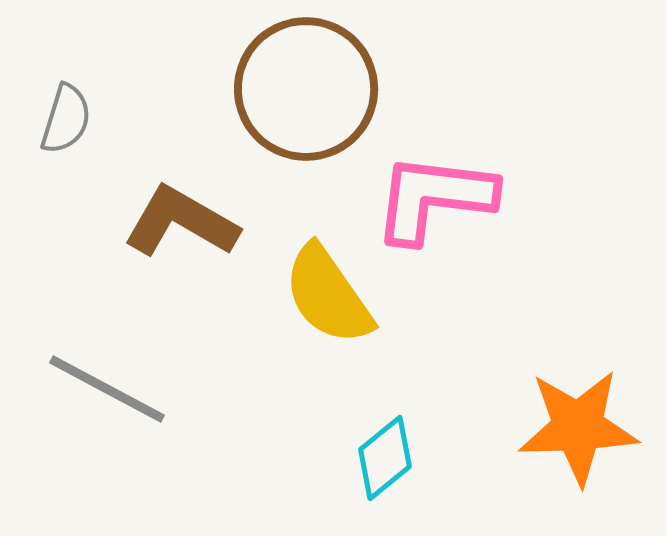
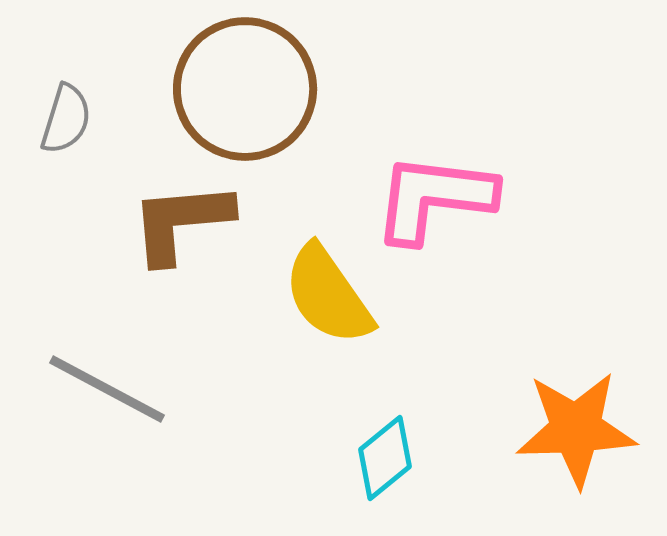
brown circle: moved 61 px left
brown L-shape: rotated 35 degrees counterclockwise
orange star: moved 2 px left, 2 px down
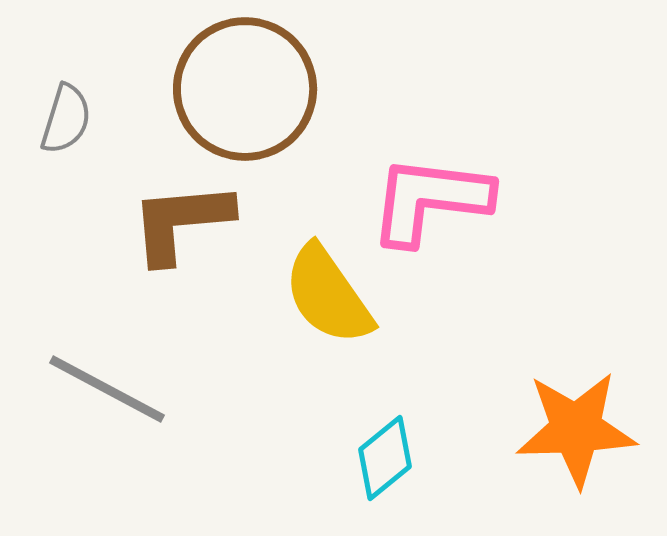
pink L-shape: moved 4 px left, 2 px down
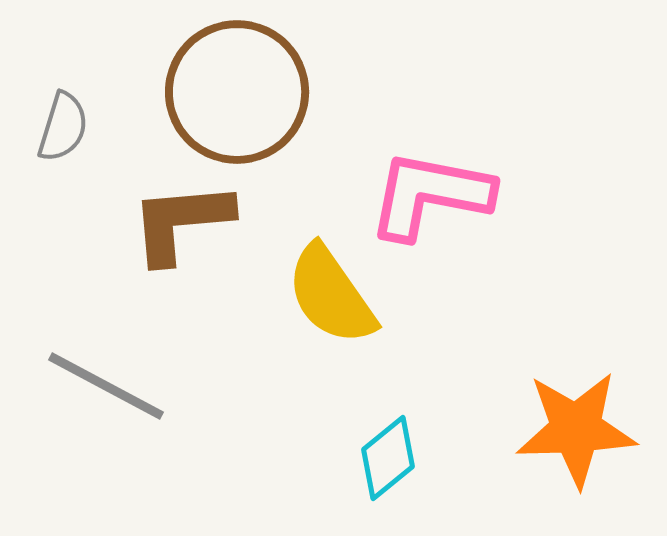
brown circle: moved 8 px left, 3 px down
gray semicircle: moved 3 px left, 8 px down
pink L-shape: moved 5 px up; rotated 4 degrees clockwise
yellow semicircle: moved 3 px right
gray line: moved 1 px left, 3 px up
cyan diamond: moved 3 px right
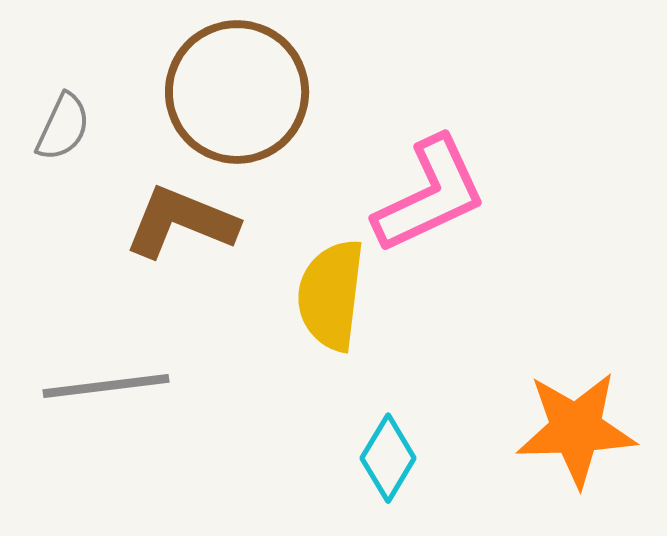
gray semicircle: rotated 8 degrees clockwise
pink L-shape: rotated 144 degrees clockwise
brown L-shape: rotated 27 degrees clockwise
yellow semicircle: rotated 42 degrees clockwise
gray line: rotated 35 degrees counterclockwise
cyan diamond: rotated 20 degrees counterclockwise
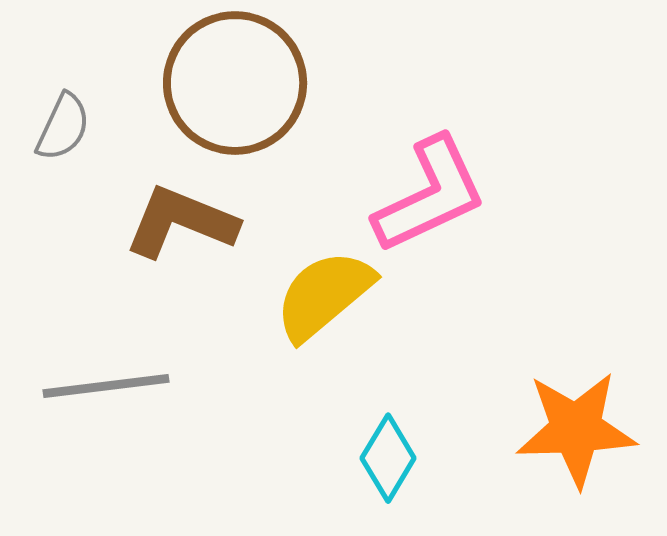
brown circle: moved 2 px left, 9 px up
yellow semicircle: moved 7 px left; rotated 43 degrees clockwise
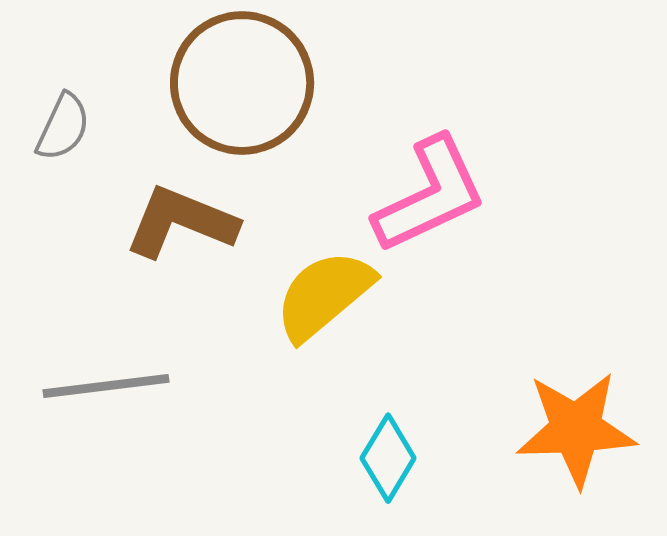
brown circle: moved 7 px right
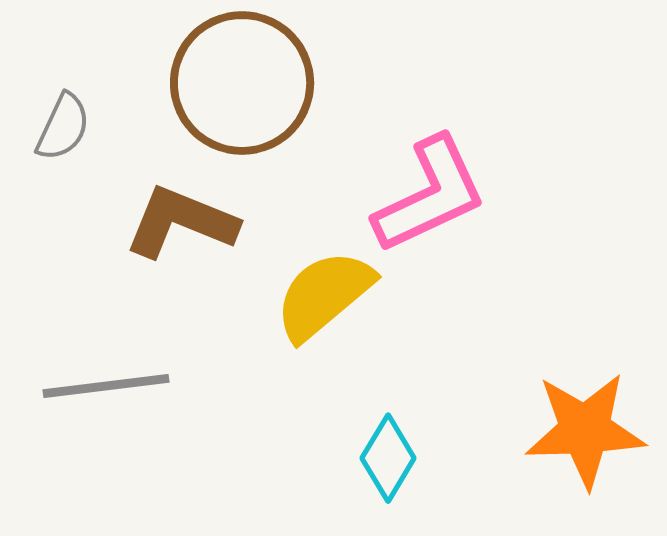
orange star: moved 9 px right, 1 px down
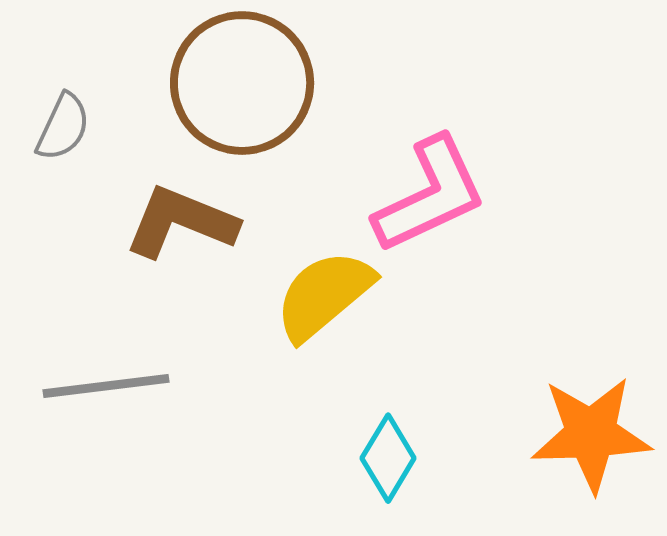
orange star: moved 6 px right, 4 px down
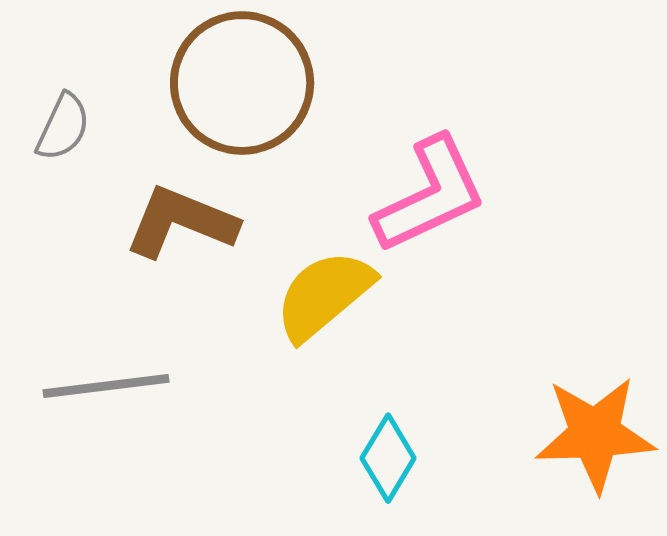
orange star: moved 4 px right
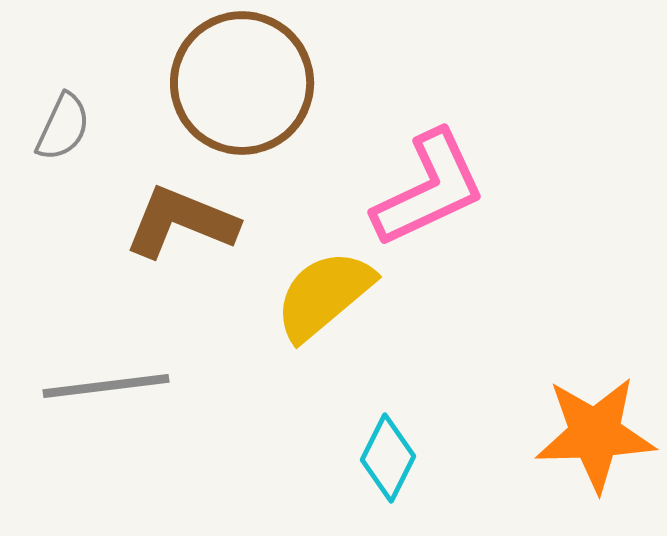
pink L-shape: moved 1 px left, 6 px up
cyan diamond: rotated 4 degrees counterclockwise
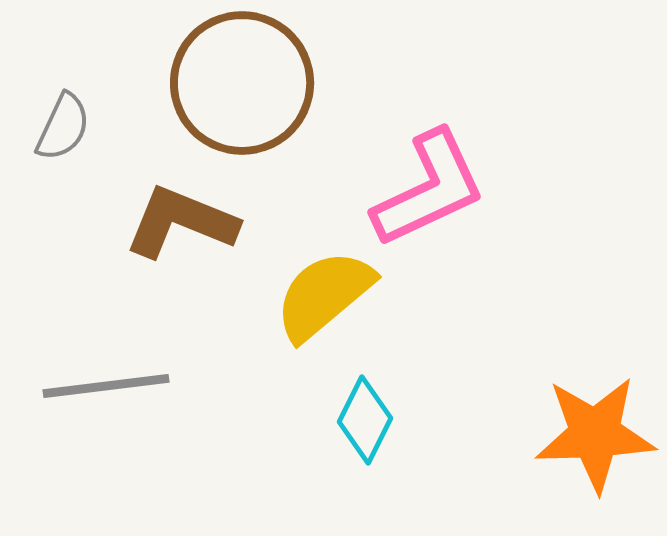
cyan diamond: moved 23 px left, 38 px up
